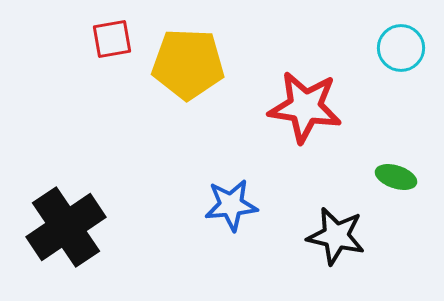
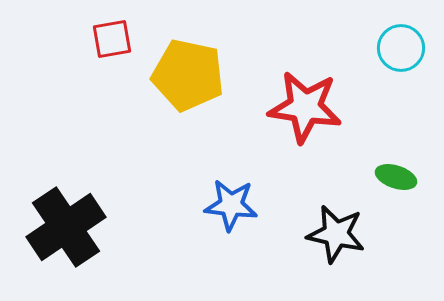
yellow pentagon: moved 11 px down; rotated 10 degrees clockwise
blue star: rotated 12 degrees clockwise
black star: moved 2 px up
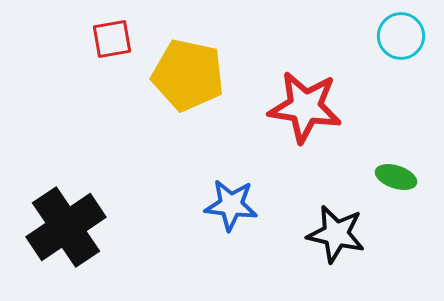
cyan circle: moved 12 px up
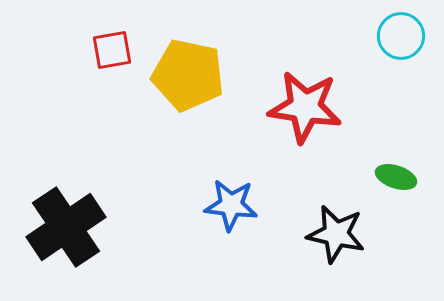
red square: moved 11 px down
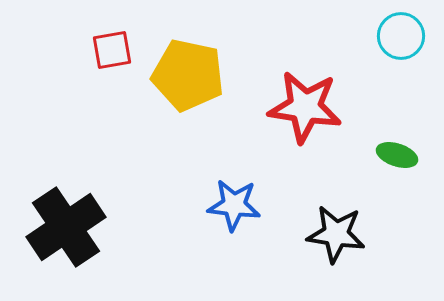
green ellipse: moved 1 px right, 22 px up
blue star: moved 3 px right
black star: rotated 4 degrees counterclockwise
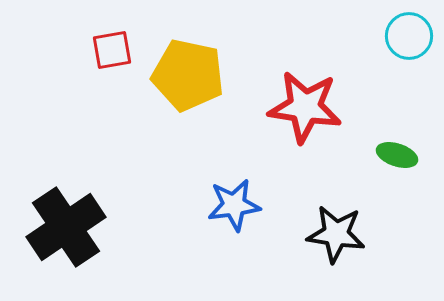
cyan circle: moved 8 px right
blue star: rotated 14 degrees counterclockwise
